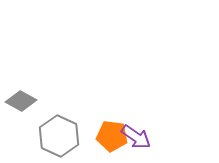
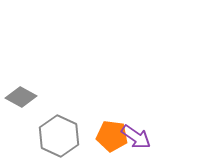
gray diamond: moved 4 px up
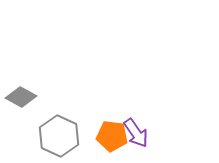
purple arrow: moved 4 px up; rotated 20 degrees clockwise
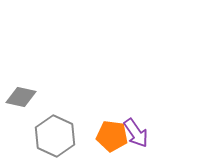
gray diamond: rotated 16 degrees counterclockwise
gray hexagon: moved 4 px left
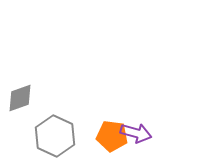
gray diamond: moved 1 px left, 1 px down; rotated 32 degrees counterclockwise
purple arrow: rotated 40 degrees counterclockwise
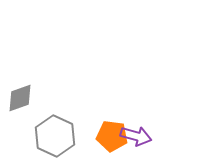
purple arrow: moved 3 px down
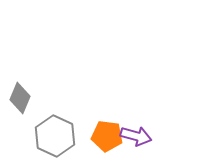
gray diamond: rotated 48 degrees counterclockwise
orange pentagon: moved 5 px left
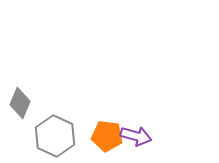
gray diamond: moved 5 px down
